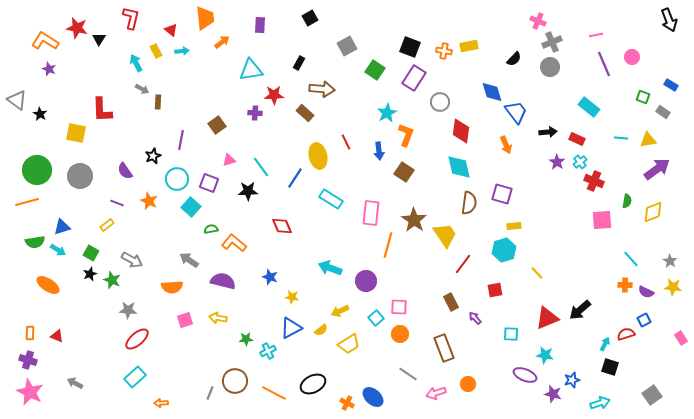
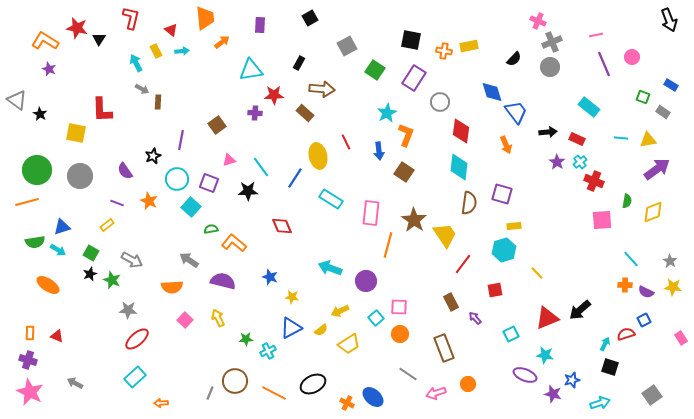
black square at (410, 47): moved 1 px right, 7 px up; rotated 10 degrees counterclockwise
cyan diamond at (459, 167): rotated 20 degrees clockwise
yellow arrow at (218, 318): rotated 54 degrees clockwise
pink square at (185, 320): rotated 28 degrees counterclockwise
cyan square at (511, 334): rotated 28 degrees counterclockwise
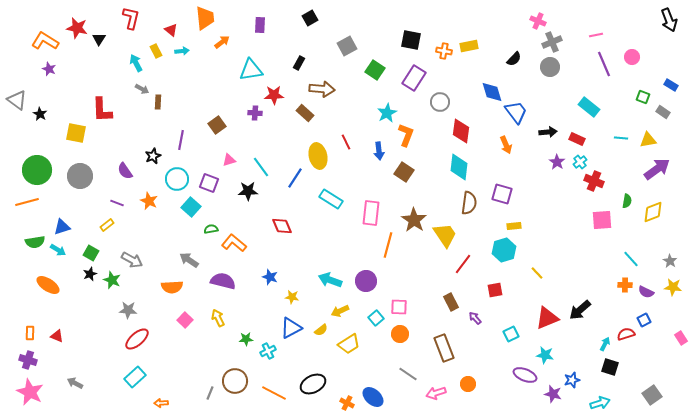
cyan arrow at (330, 268): moved 12 px down
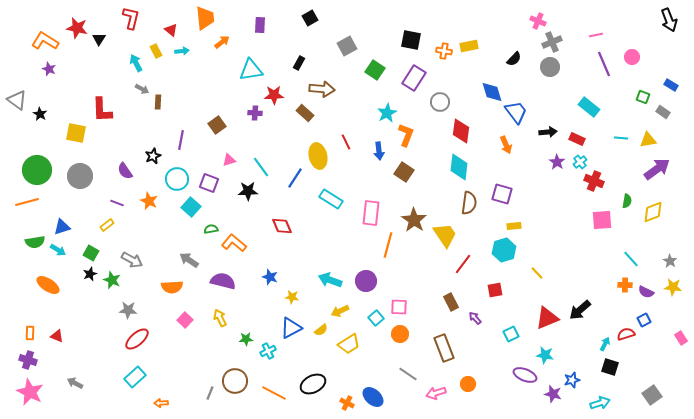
yellow arrow at (218, 318): moved 2 px right
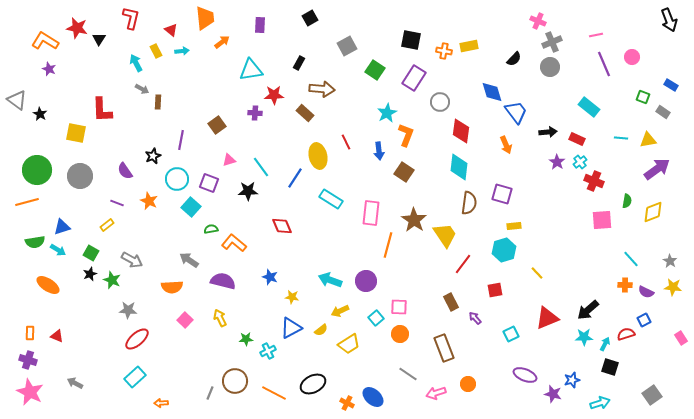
black arrow at (580, 310): moved 8 px right
cyan star at (545, 355): moved 39 px right, 18 px up; rotated 12 degrees counterclockwise
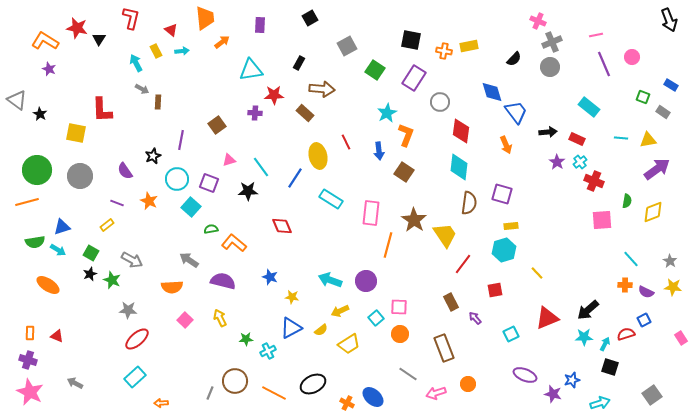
yellow rectangle at (514, 226): moved 3 px left
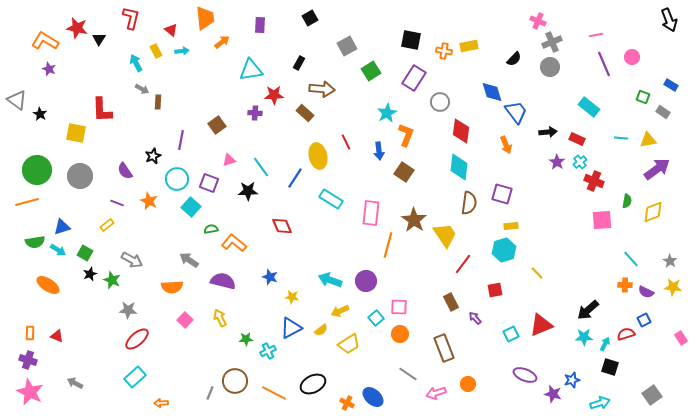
green square at (375, 70): moved 4 px left, 1 px down; rotated 24 degrees clockwise
green square at (91, 253): moved 6 px left
red triangle at (547, 318): moved 6 px left, 7 px down
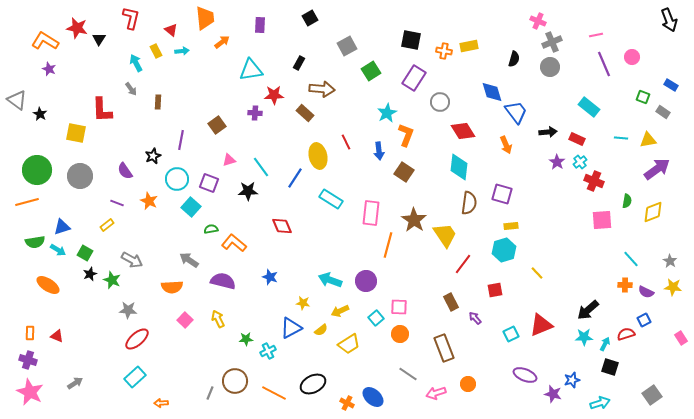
black semicircle at (514, 59): rotated 28 degrees counterclockwise
gray arrow at (142, 89): moved 11 px left; rotated 24 degrees clockwise
red diamond at (461, 131): moved 2 px right; rotated 40 degrees counterclockwise
yellow star at (292, 297): moved 11 px right, 6 px down
yellow arrow at (220, 318): moved 2 px left, 1 px down
gray arrow at (75, 383): rotated 119 degrees clockwise
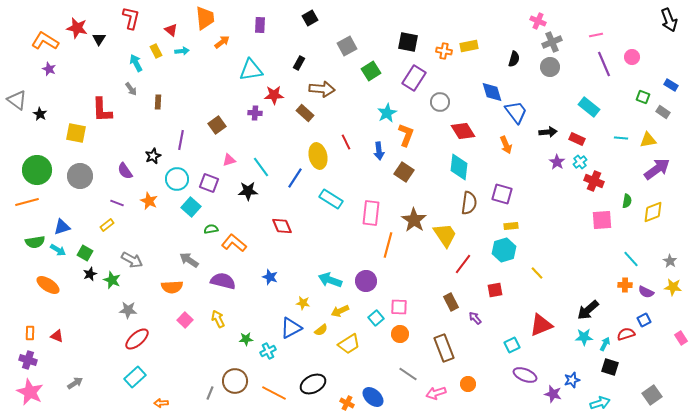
black square at (411, 40): moved 3 px left, 2 px down
cyan square at (511, 334): moved 1 px right, 11 px down
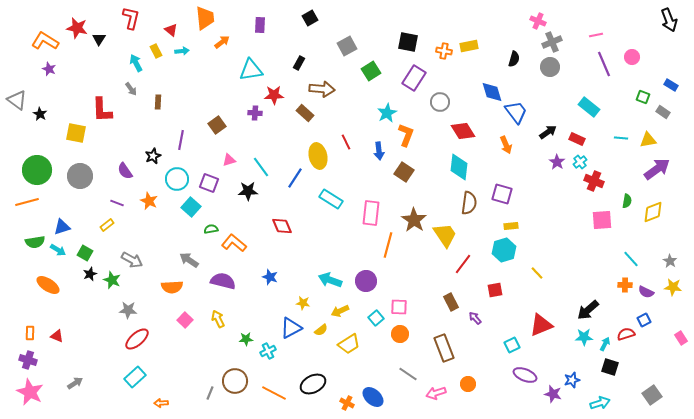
black arrow at (548, 132): rotated 30 degrees counterclockwise
